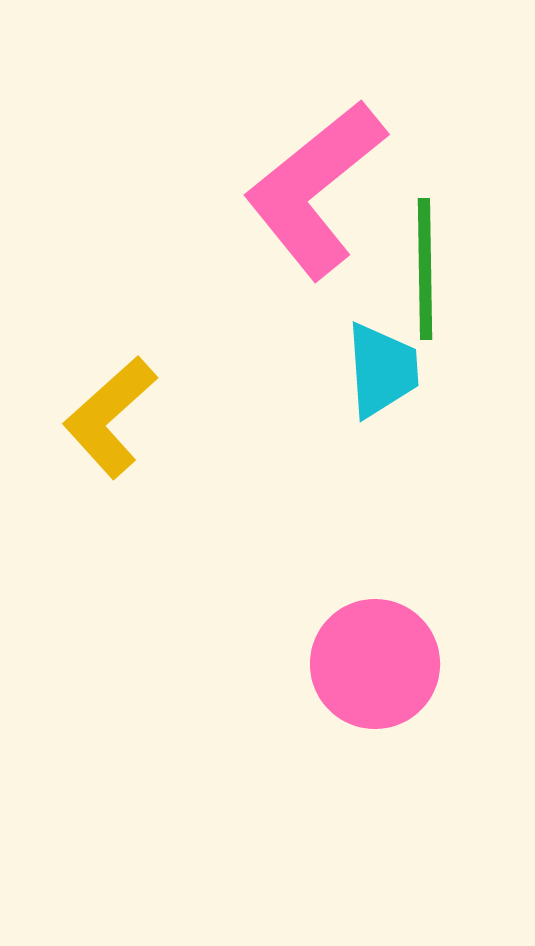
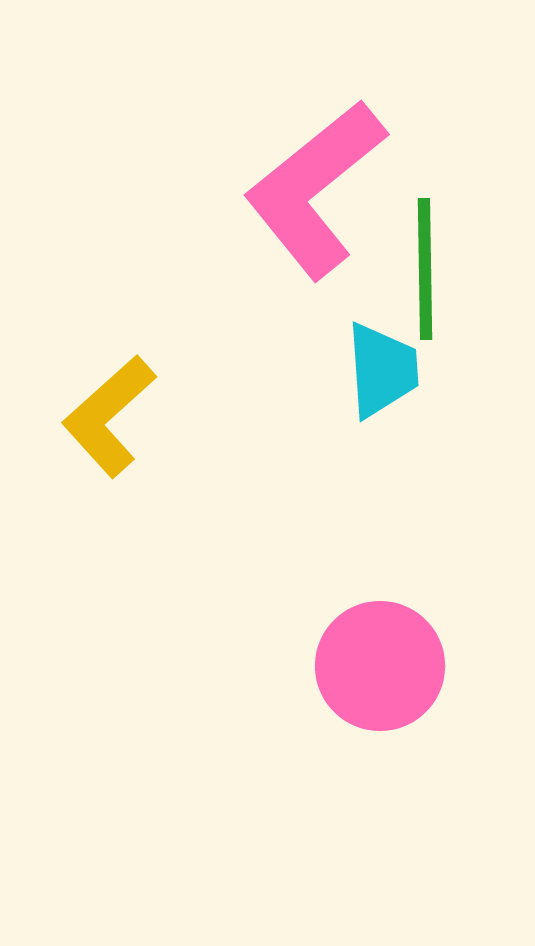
yellow L-shape: moved 1 px left, 1 px up
pink circle: moved 5 px right, 2 px down
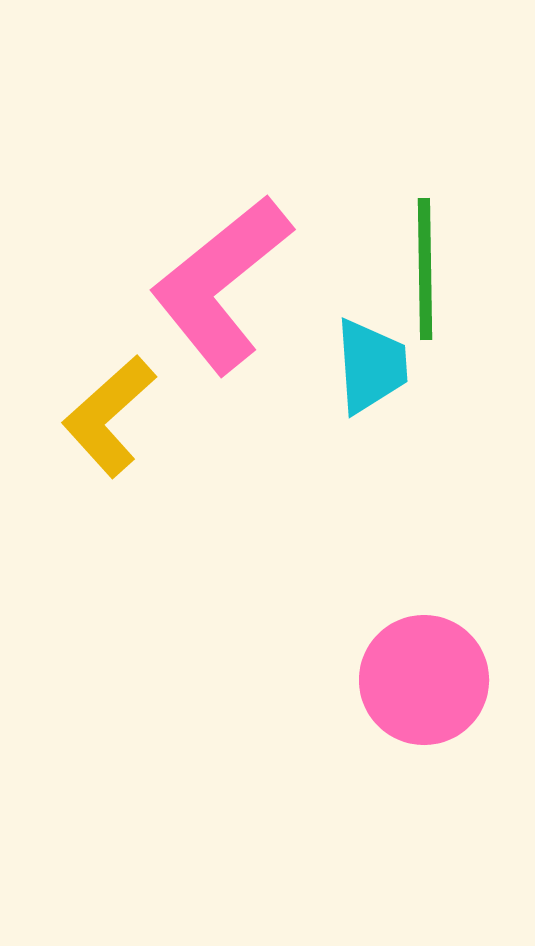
pink L-shape: moved 94 px left, 95 px down
cyan trapezoid: moved 11 px left, 4 px up
pink circle: moved 44 px right, 14 px down
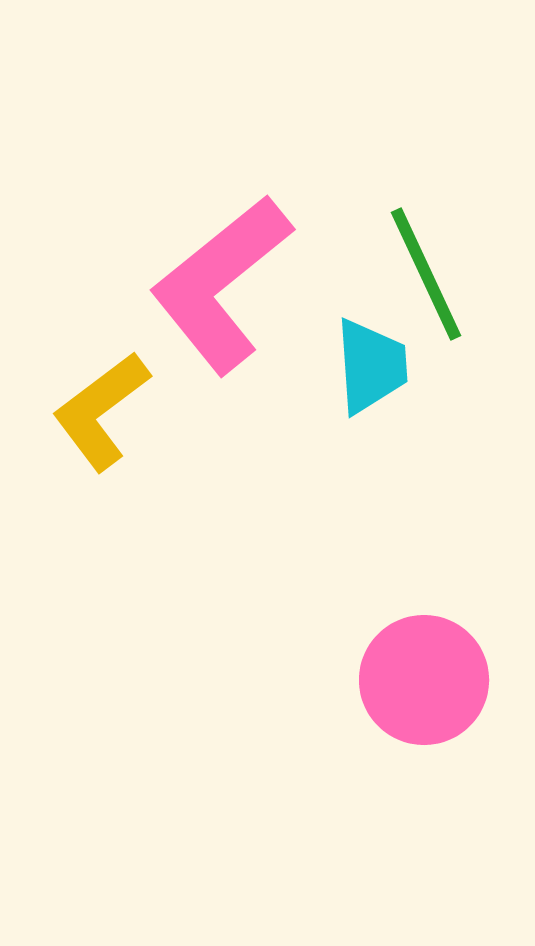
green line: moved 1 px right, 5 px down; rotated 24 degrees counterclockwise
yellow L-shape: moved 8 px left, 5 px up; rotated 5 degrees clockwise
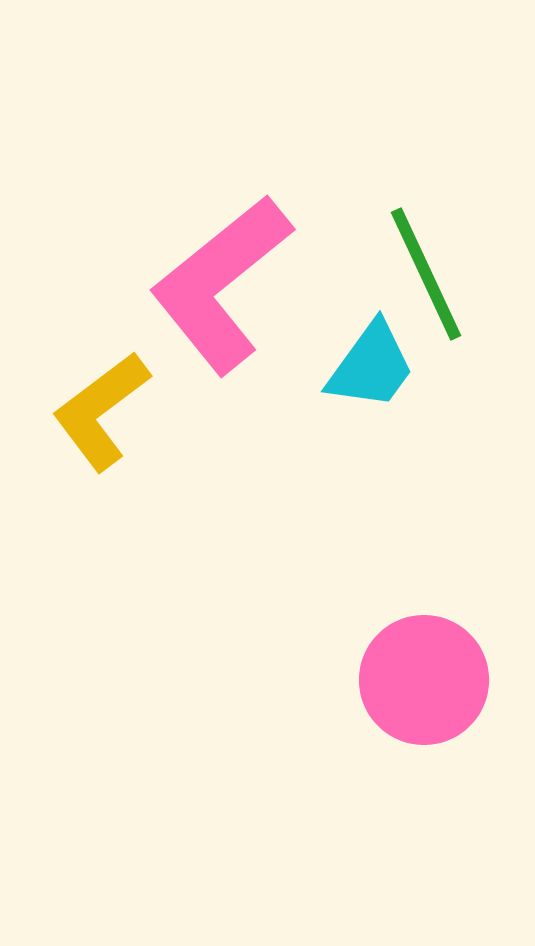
cyan trapezoid: rotated 40 degrees clockwise
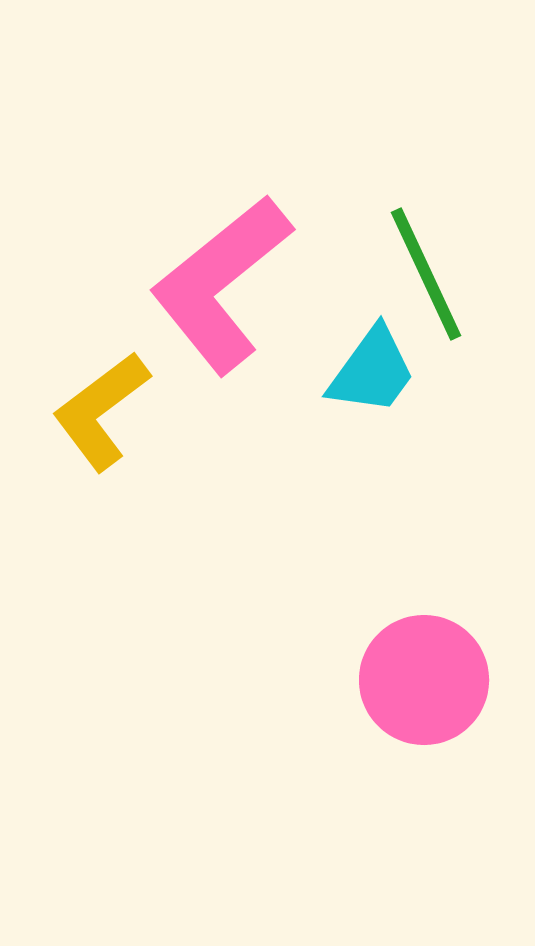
cyan trapezoid: moved 1 px right, 5 px down
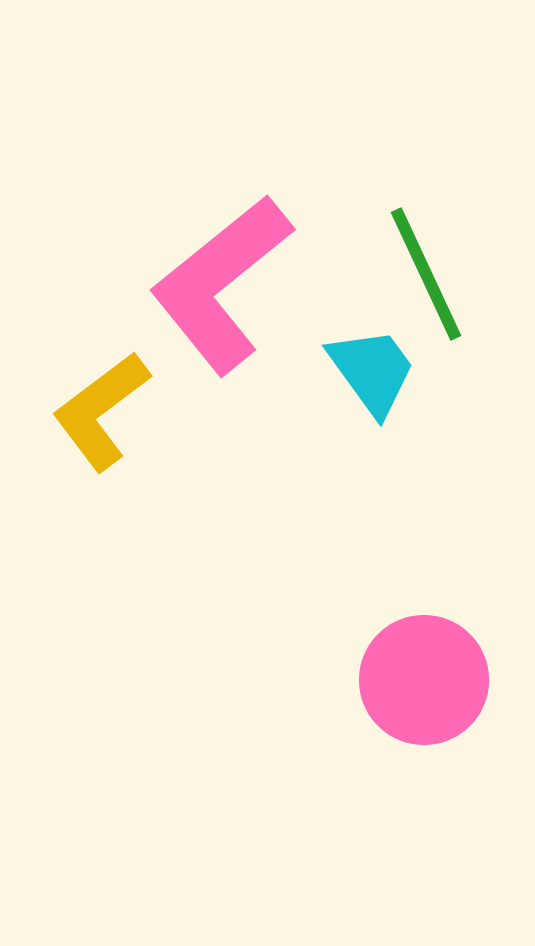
cyan trapezoid: rotated 72 degrees counterclockwise
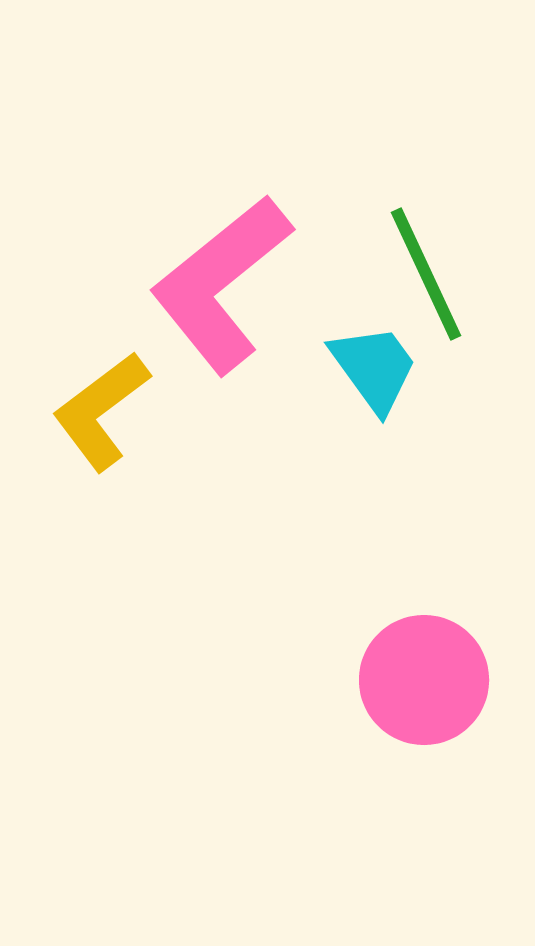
cyan trapezoid: moved 2 px right, 3 px up
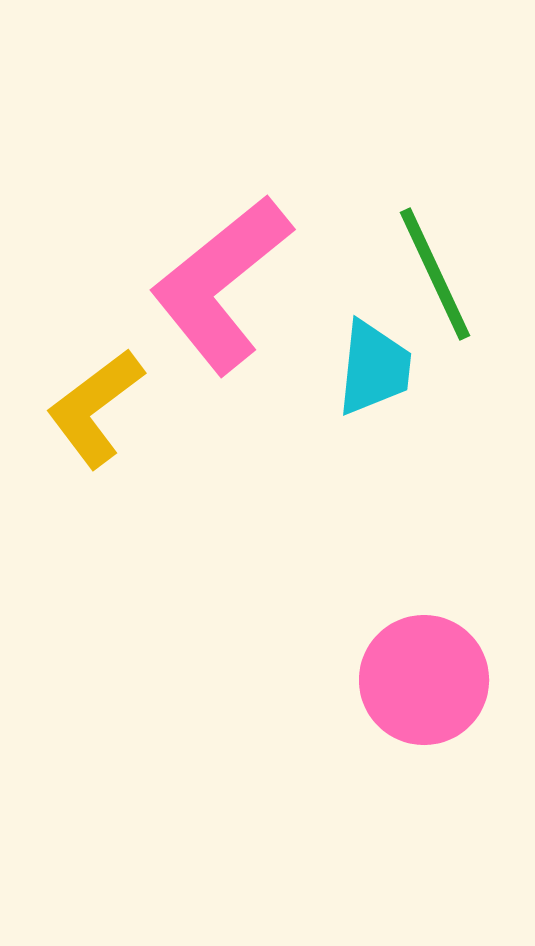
green line: moved 9 px right
cyan trapezoid: rotated 42 degrees clockwise
yellow L-shape: moved 6 px left, 3 px up
